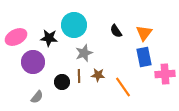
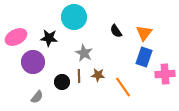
cyan circle: moved 8 px up
gray star: rotated 24 degrees counterclockwise
blue rectangle: rotated 30 degrees clockwise
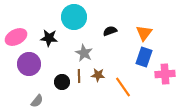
black semicircle: moved 6 px left; rotated 104 degrees clockwise
purple circle: moved 4 px left, 2 px down
gray semicircle: moved 4 px down
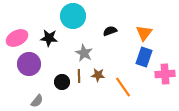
cyan circle: moved 1 px left, 1 px up
pink ellipse: moved 1 px right, 1 px down
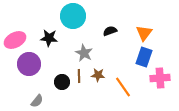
pink ellipse: moved 2 px left, 2 px down
pink cross: moved 5 px left, 4 px down
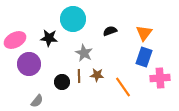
cyan circle: moved 3 px down
brown star: moved 1 px left
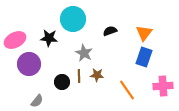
pink cross: moved 3 px right, 8 px down
orange line: moved 4 px right, 3 px down
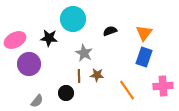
black circle: moved 4 px right, 11 px down
